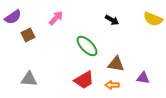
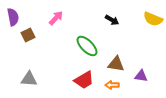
purple semicircle: rotated 66 degrees counterclockwise
purple triangle: moved 2 px left, 2 px up
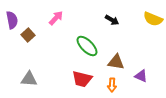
purple semicircle: moved 1 px left, 3 px down
brown square: rotated 16 degrees counterclockwise
brown triangle: moved 2 px up
purple triangle: rotated 16 degrees clockwise
red trapezoid: moved 2 px left, 1 px up; rotated 45 degrees clockwise
orange arrow: rotated 88 degrees counterclockwise
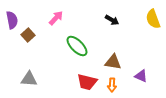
yellow semicircle: rotated 48 degrees clockwise
green ellipse: moved 10 px left
brown triangle: moved 3 px left
red trapezoid: moved 5 px right, 3 px down
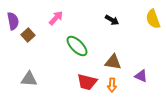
purple semicircle: moved 1 px right, 1 px down
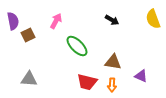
pink arrow: moved 3 px down; rotated 14 degrees counterclockwise
brown square: rotated 16 degrees clockwise
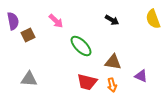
pink arrow: rotated 105 degrees clockwise
green ellipse: moved 4 px right
orange arrow: rotated 16 degrees counterclockwise
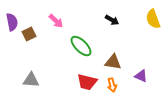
purple semicircle: moved 1 px left, 1 px down
brown square: moved 1 px right, 1 px up
gray triangle: moved 2 px right, 1 px down
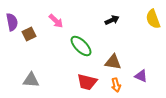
black arrow: rotated 56 degrees counterclockwise
orange arrow: moved 4 px right
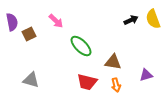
black arrow: moved 19 px right
purple triangle: moved 5 px right, 1 px up; rotated 40 degrees counterclockwise
gray triangle: rotated 12 degrees clockwise
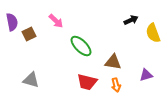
yellow semicircle: moved 14 px down
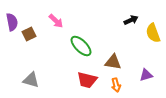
red trapezoid: moved 2 px up
